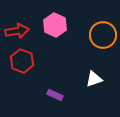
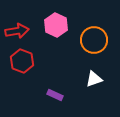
pink hexagon: moved 1 px right
orange circle: moved 9 px left, 5 px down
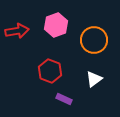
pink hexagon: rotated 15 degrees clockwise
red hexagon: moved 28 px right, 10 px down
white triangle: rotated 18 degrees counterclockwise
purple rectangle: moved 9 px right, 4 px down
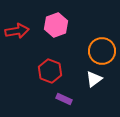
orange circle: moved 8 px right, 11 px down
